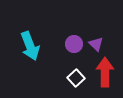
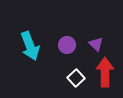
purple circle: moved 7 px left, 1 px down
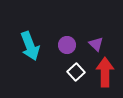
white square: moved 6 px up
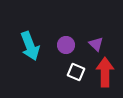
purple circle: moved 1 px left
white square: rotated 24 degrees counterclockwise
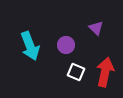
purple triangle: moved 16 px up
red arrow: rotated 12 degrees clockwise
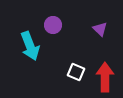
purple triangle: moved 4 px right, 1 px down
purple circle: moved 13 px left, 20 px up
red arrow: moved 5 px down; rotated 12 degrees counterclockwise
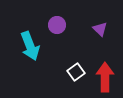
purple circle: moved 4 px right
white square: rotated 30 degrees clockwise
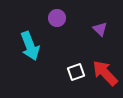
purple circle: moved 7 px up
white square: rotated 18 degrees clockwise
red arrow: moved 4 px up; rotated 44 degrees counterclockwise
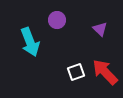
purple circle: moved 2 px down
cyan arrow: moved 4 px up
red arrow: moved 1 px up
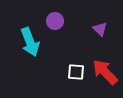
purple circle: moved 2 px left, 1 px down
white square: rotated 24 degrees clockwise
